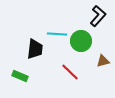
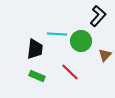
brown triangle: moved 2 px right, 6 px up; rotated 32 degrees counterclockwise
green rectangle: moved 17 px right
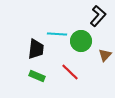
black trapezoid: moved 1 px right
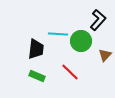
black L-shape: moved 4 px down
cyan line: moved 1 px right
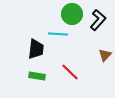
green circle: moved 9 px left, 27 px up
green rectangle: rotated 14 degrees counterclockwise
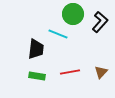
green circle: moved 1 px right
black L-shape: moved 2 px right, 2 px down
cyan line: rotated 18 degrees clockwise
brown triangle: moved 4 px left, 17 px down
red line: rotated 54 degrees counterclockwise
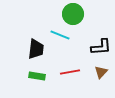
black L-shape: moved 1 px right, 25 px down; rotated 45 degrees clockwise
cyan line: moved 2 px right, 1 px down
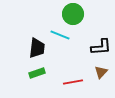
black trapezoid: moved 1 px right, 1 px up
red line: moved 3 px right, 10 px down
green rectangle: moved 3 px up; rotated 28 degrees counterclockwise
